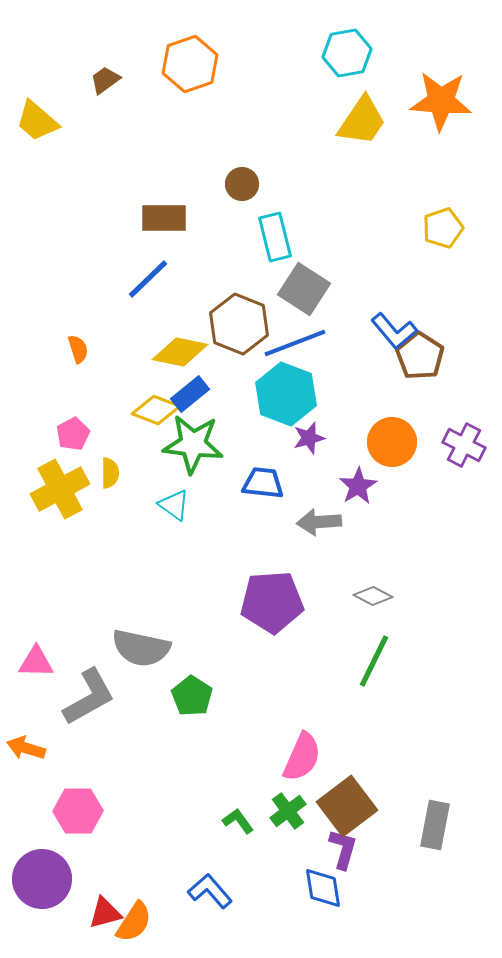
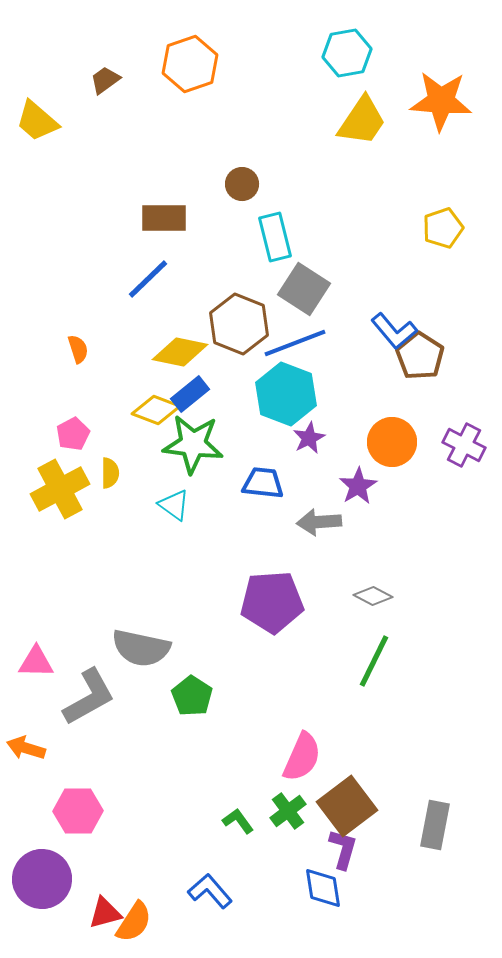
purple star at (309, 438): rotated 12 degrees counterclockwise
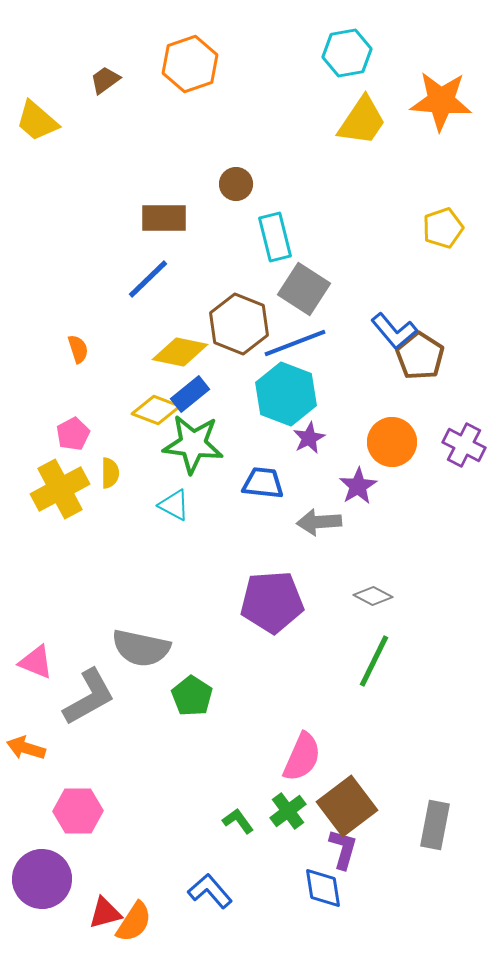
brown circle at (242, 184): moved 6 px left
cyan triangle at (174, 505): rotated 8 degrees counterclockwise
pink triangle at (36, 662): rotated 21 degrees clockwise
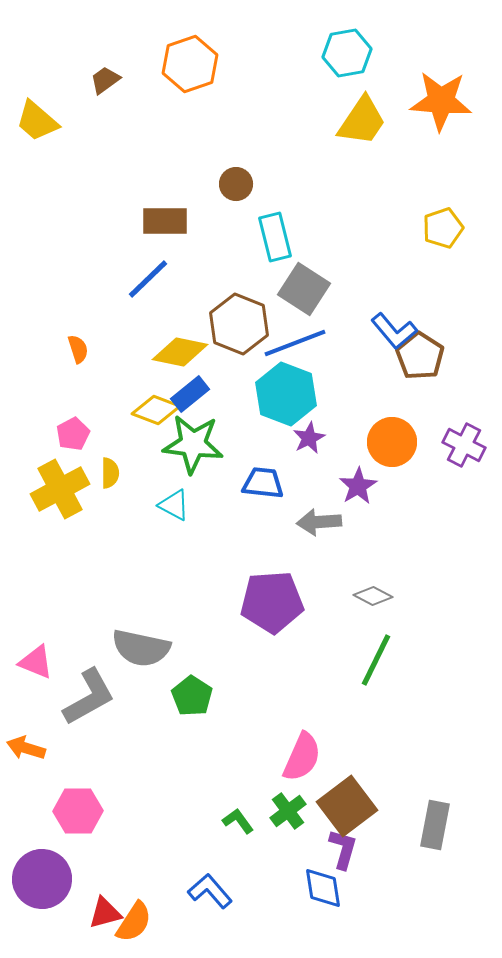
brown rectangle at (164, 218): moved 1 px right, 3 px down
green line at (374, 661): moved 2 px right, 1 px up
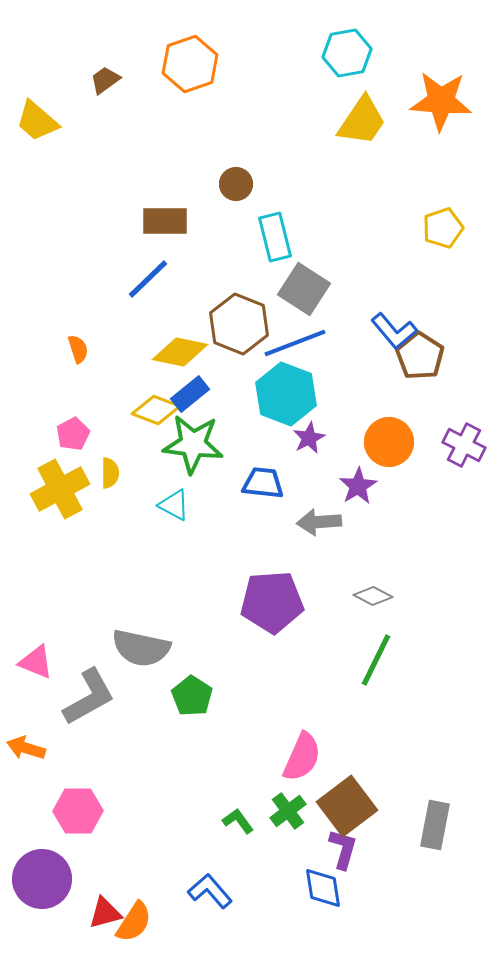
orange circle at (392, 442): moved 3 px left
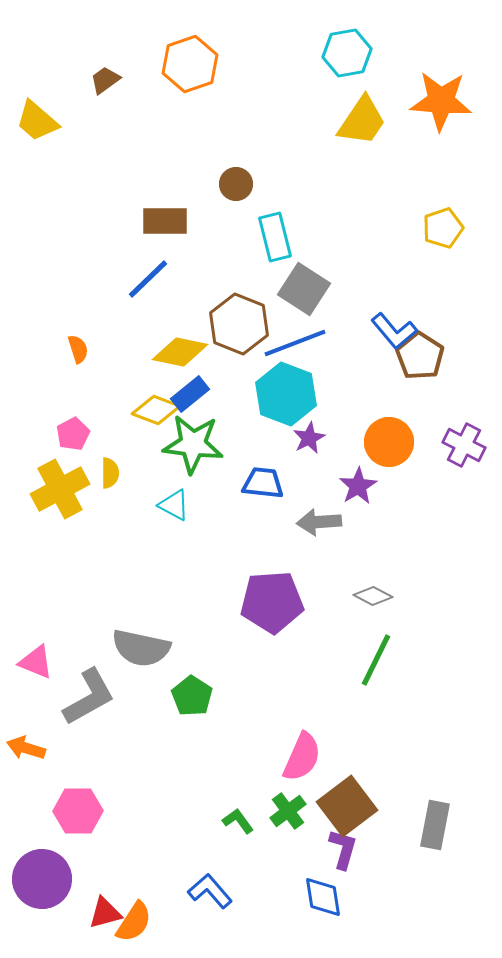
blue diamond at (323, 888): moved 9 px down
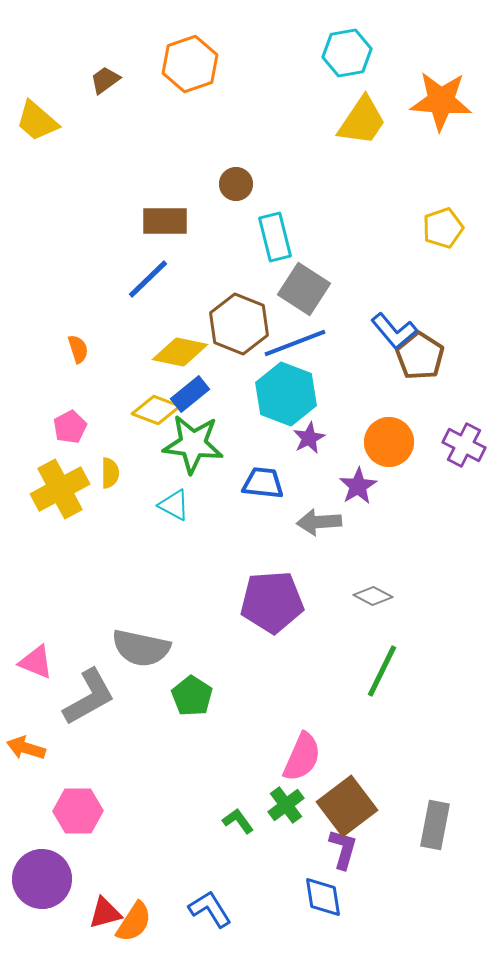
pink pentagon at (73, 434): moved 3 px left, 7 px up
green line at (376, 660): moved 6 px right, 11 px down
green cross at (288, 811): moved 2 px left, 6 px up
blue L-shape at (210, 891): moved 18 px down; rotated 9 degrees clockwise
